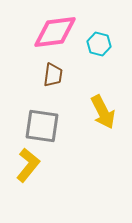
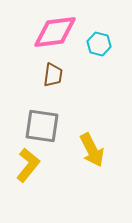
yellow arrow: moved 11 px left, 38 px down
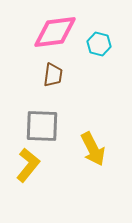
gray square: rotated 6 degrees counterclockwise
yellow arrow: moved 1 px right, 1 px up
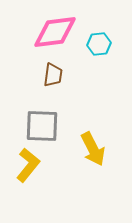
cyan hexagon: rotated 20 degrees counterclockwise
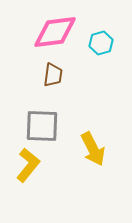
cyan hexagon: moved 2 px right, 1 px up; rotated 10 degrees counterclockwise
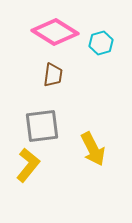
pink diamond: rotated 39 degrees clockwise
gray square: rotated 9 degrees counterclockwise
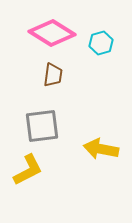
pink diamond: moved 3 px left, 1 px down
yellow arrow: moved 8 px right; rotated 128 degrees clockwise
yellow L-shape: moved 5 px down; rotated 24 degrees clockwise
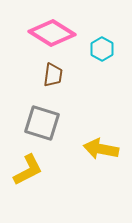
cyan hexagon: moved 1 px right, 6 px down; rotated 15 degrees counterclockwise
gray square: moved 3 px up; rotated 24 degrees clockwise
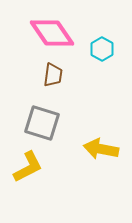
pink diamond: rotated 24 degrees clockwise
yellow L-shape: moved 3 px up
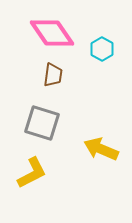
yellow arrow: rotated 12 degrees clockwise
yellow L-shape: moved 4 px right, 6 px down
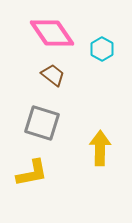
brown trapezoid: rotated 60 degrees counterclockwise
yellow arrow: moved 1 px left, 1 px up; rotated 68 degrees clockwise
yellow L-shape: rotated 16 degrees clockwise
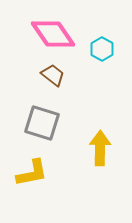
pink diamond: moved 1 px right, 1 px down
